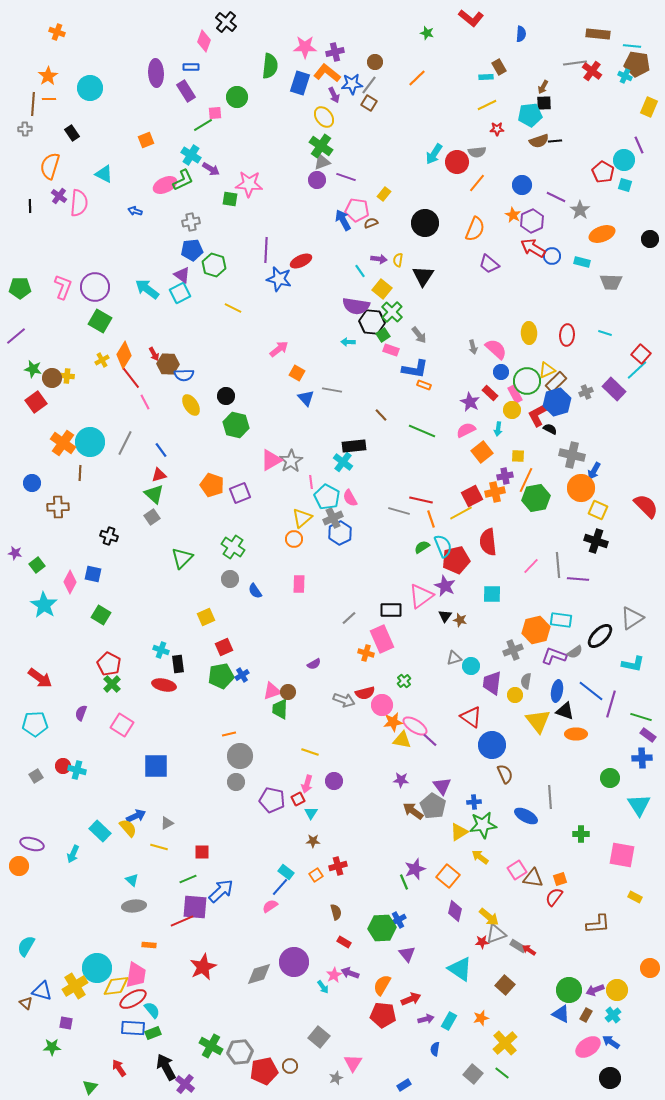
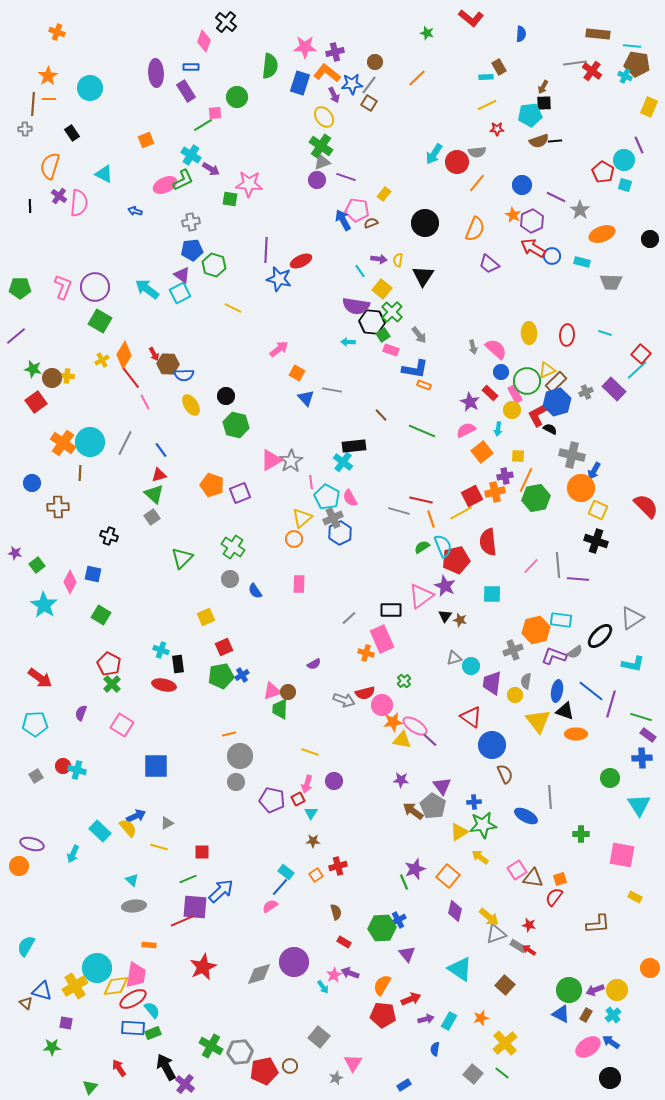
red star at (482, 942): moved 47 px right, 17 px up; rotated 16 degrees clockwise
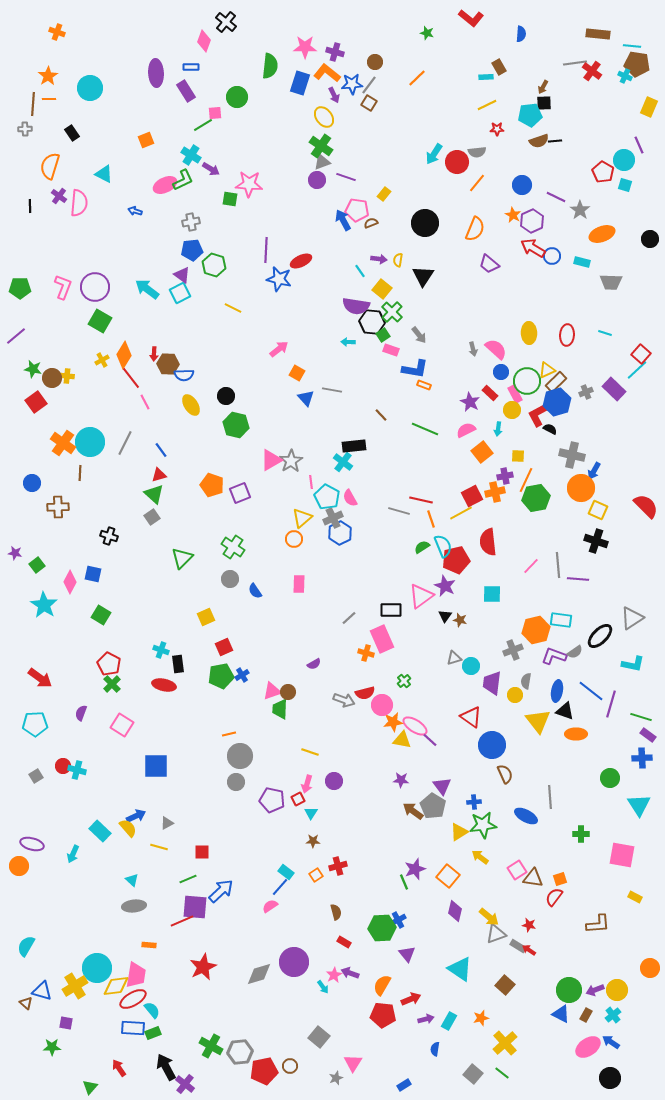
purple cross at (335, 52): rotated 30 degrees clockwise
gray arrow at (473, 347): moved 2 px down
red arrow at (154, 354): rotated 32 degrees clockwise
green line at (422, 431): moved 3 px right, 2 px up
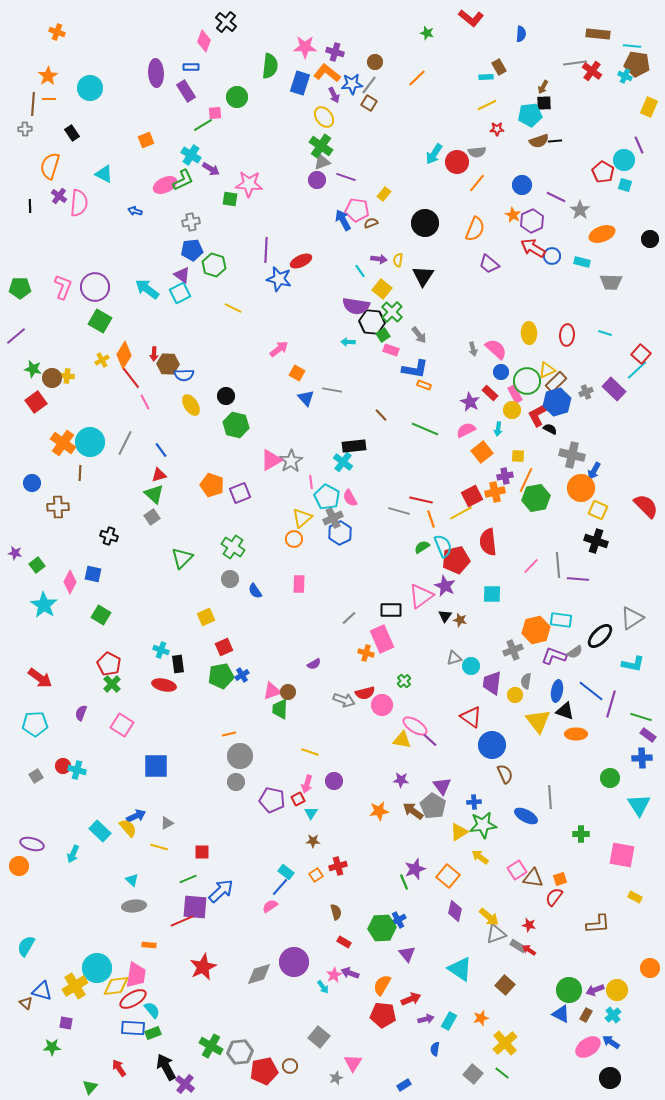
orange star at (393, 722): moved 14 px left, 89 px down
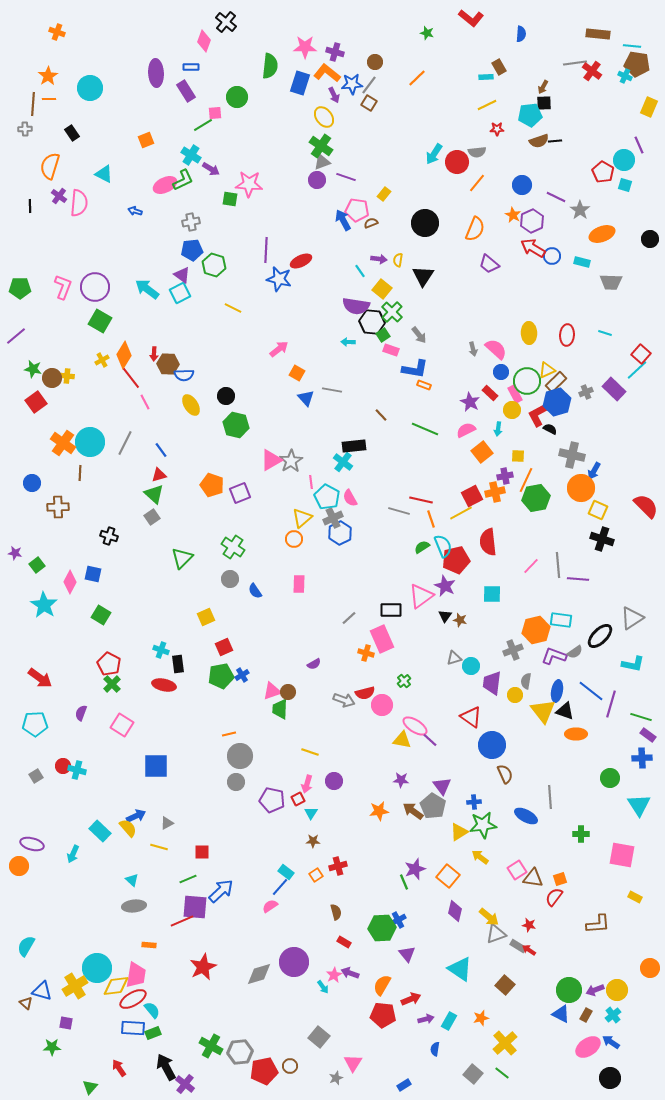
black cross at (596, 541): moved 6 px right, 2 px up
yellow triangle at (538, 721): moved 5 px right, 10 px up
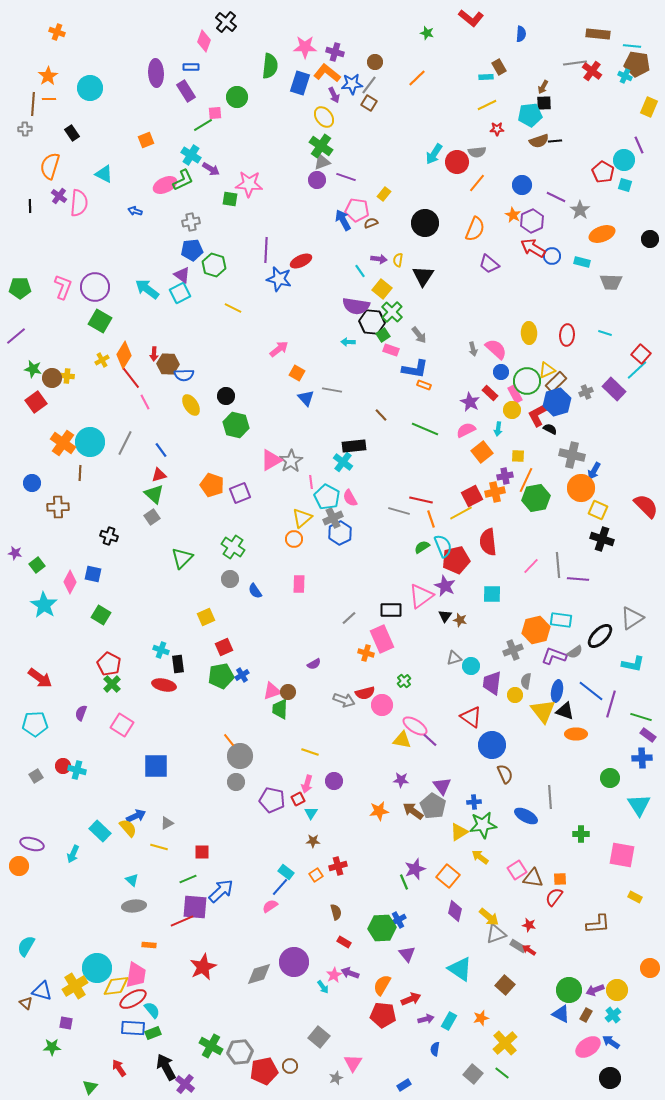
orange line at (229, 734): moved 6 px down; rotated 64 degrees clockwise
orange square at (560, 879): rotated 16 degrees clockwise
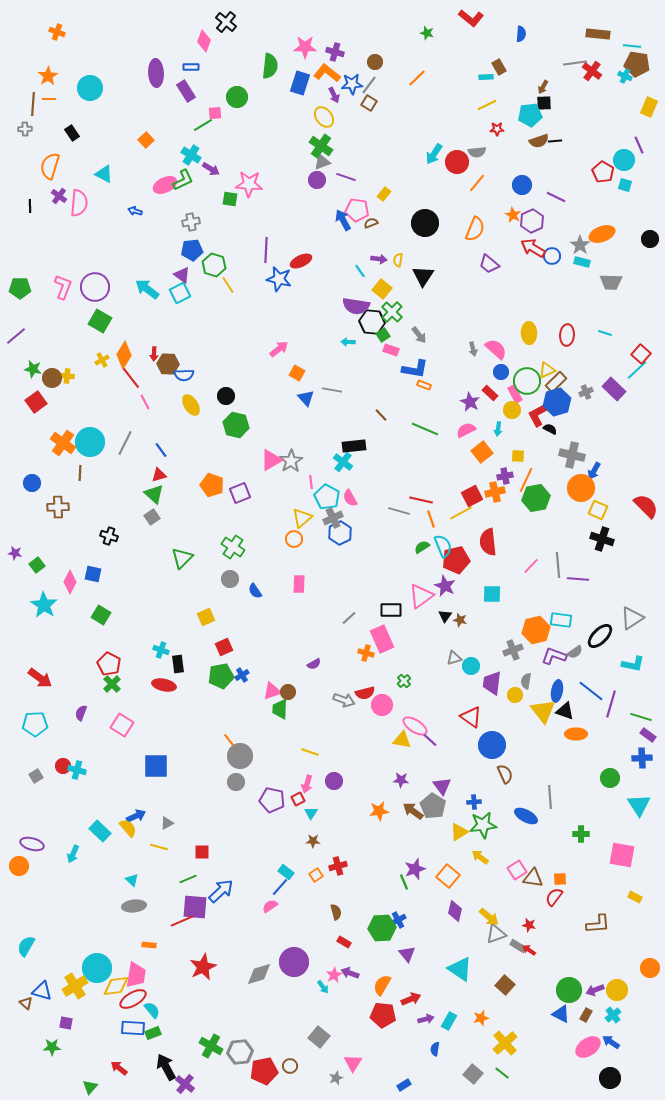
orange square at (146, 140): rotated 21 degrees counterclockwise
gray star at (580, 210): moved 35 px down
yellow line at (233, 308): moved 5 px left, 23 px up; rotated 30 degrees clockwise
red arrow at (119, 1068): rotated 18 degrees counterclockwise
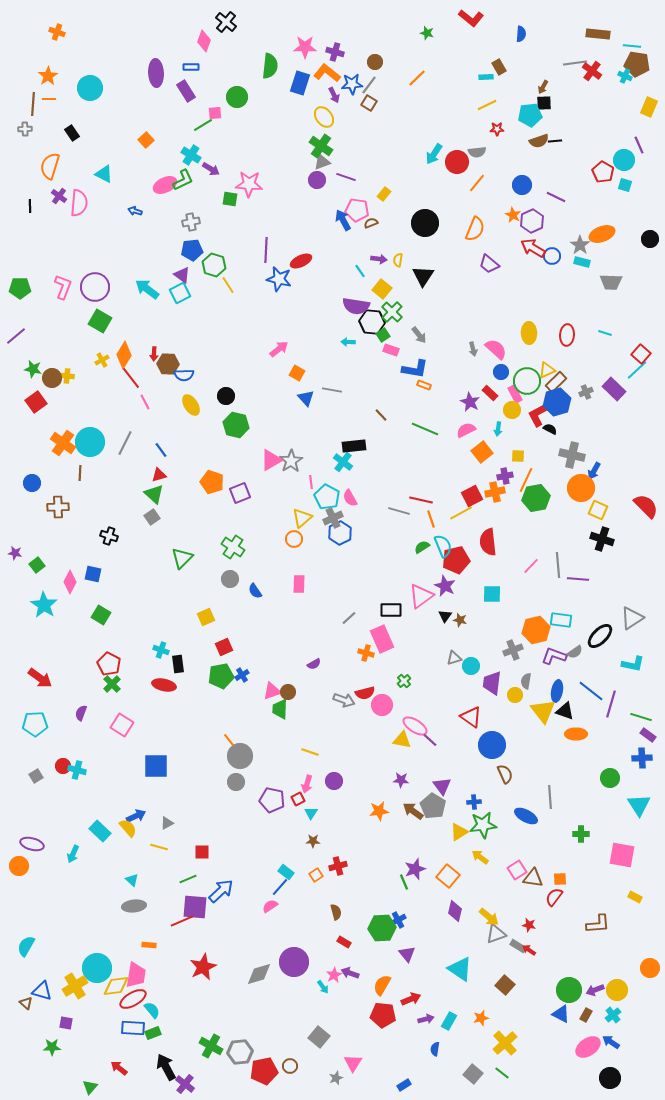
orange pentagon at (212, 485): moved 3 px up
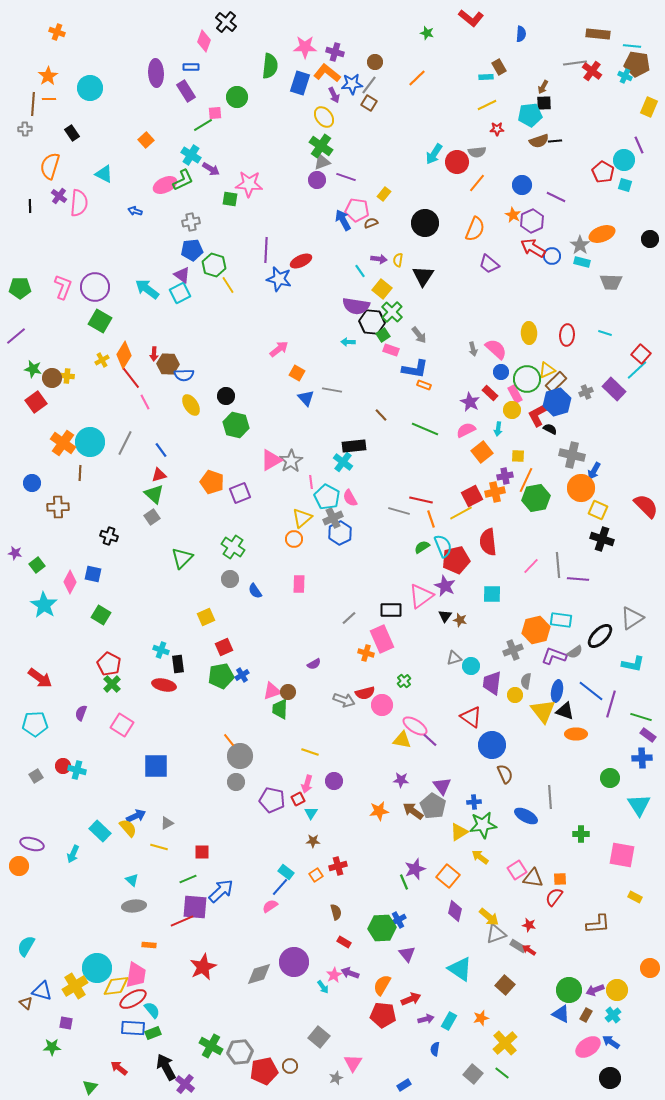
green circle at (527, 381): moved 2 px up
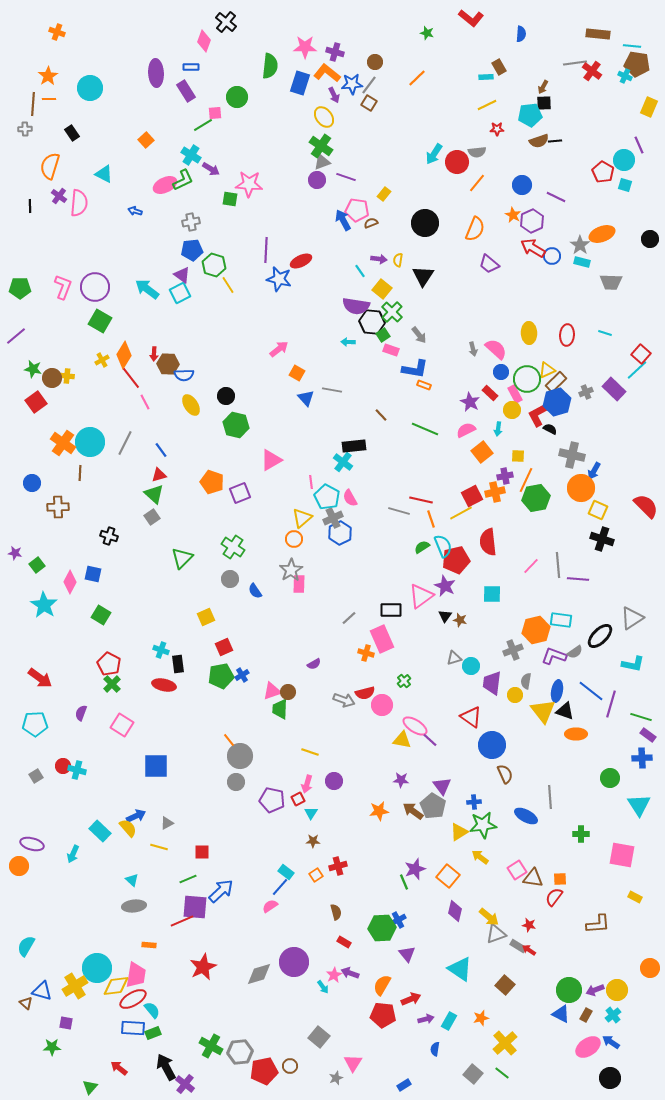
gray star at (291, 461): moved 109 px down
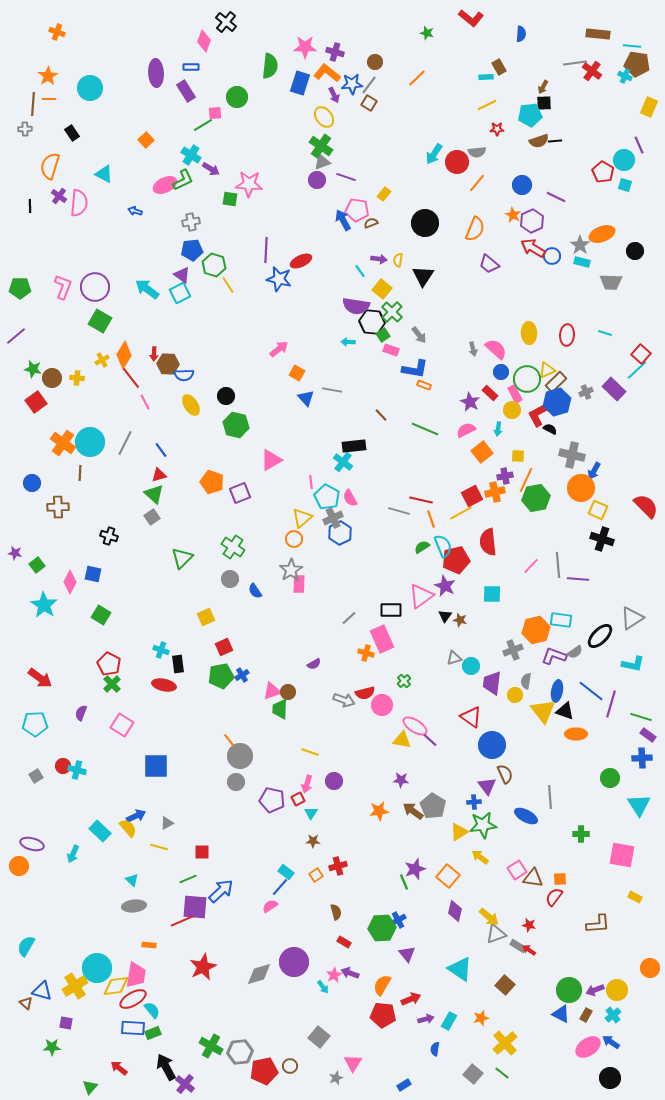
black circle at (650, 239): moved 15 px left, 12 px down
yellow cross at (67, 376): moved 10 px right, 2 px down
purple triangle at (442, 786): moved 45 px right
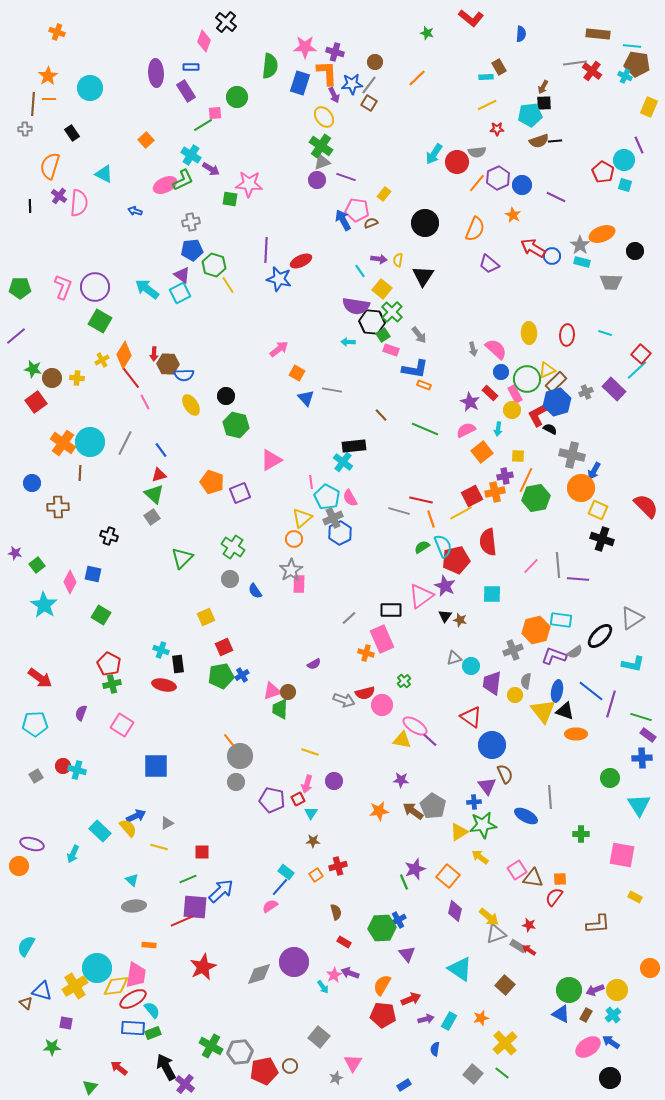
orange L-shape at (327, 73): rotated 48 degrees clockwise
purple hexagon at (532, 221): moved 34 px left, 43 px up
green cross at (112, 684): rotated 30 degrees clockwise
